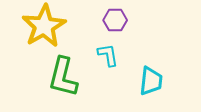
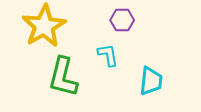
purple hexagon: moved 7 px right
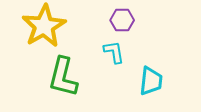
cyan L-shape: moved 6 px right, 3 px up
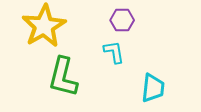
cyan trapezoid: moved 2 px right, 7 px down
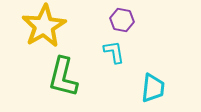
purple hexagon: rotated 10 degrees clockwise
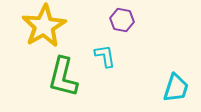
cyan L-shape: moved 9 px left, 4 px down
cyan trapezoid: moved 23 px right; rotated 12 degrees clockwise
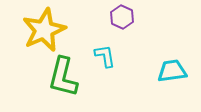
purple hexagon: moved 3 px up; rotated 15 degrees clockwise
yellow star: moved 4 px down; rotated 6 degrees clockwise
cyan trapezoid: moved 4 px left, 17 px up; rotated 116 degrees counterclockwise
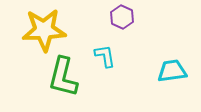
yellow star: rotated 21 degrees clockwise
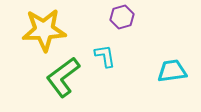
purple hexagon: rotated 20 degrees clockwise
green L-shape: rotated 39 degrees clockwise
